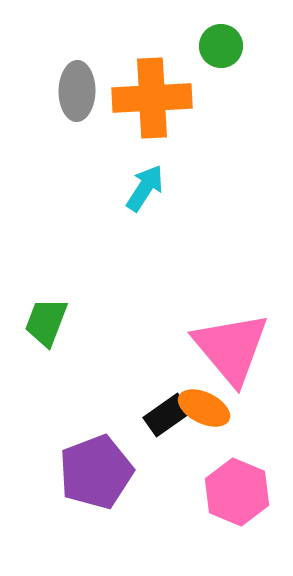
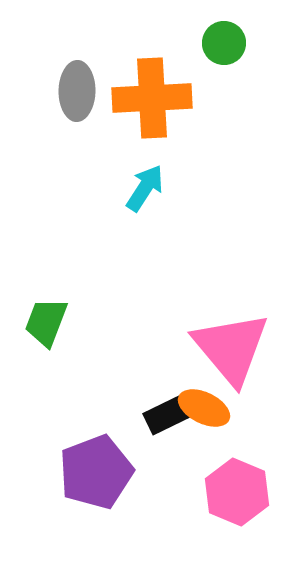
green circle: moved 3 px right, 3 px up
black rectangle: rotated 9 degrees clockwise
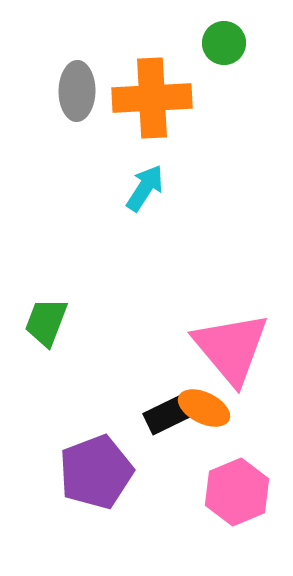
pink hexagon: rotated 14 degrees clockwise
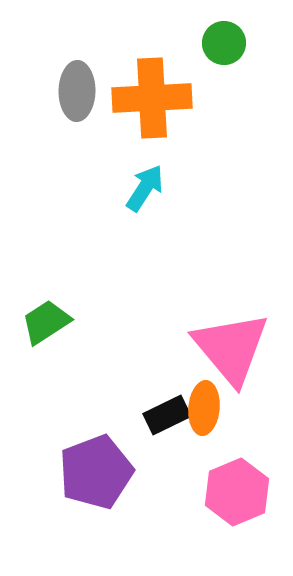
green trapezoid: rotated 36 degrees clockwise
orange ellipse: rotated 69 degrees clockwise
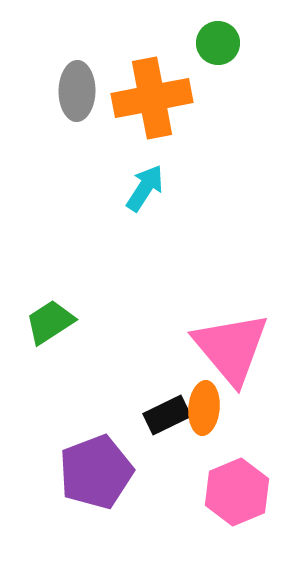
green circle: moved 6 px left
orange cross: rotated 8 degrees counterclockwise
green trapezoid: moved 4 px right
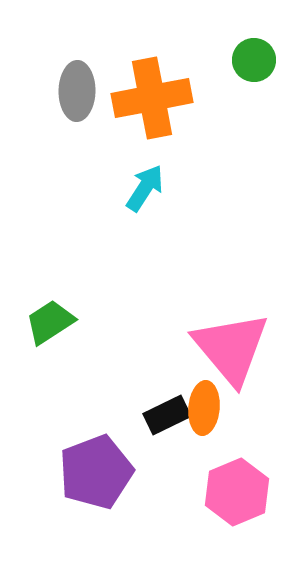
green circle: moved 36 px right, 17 px down
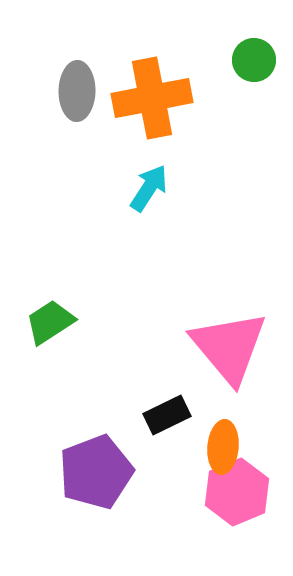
cyan arrow: moved 4 px right
pink triangle: moved 2 px left, 1 px up
orange ellipse: moved 19 px right, 39 px down
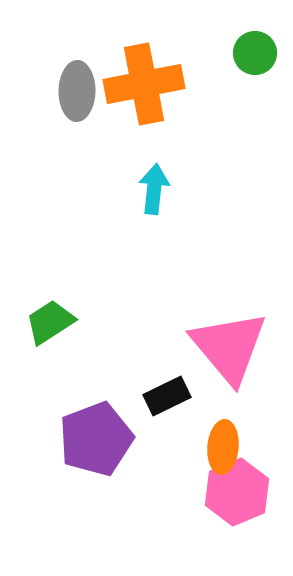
green circle: moved 1 px right, 7 px up
orange cross: moved 8 px left, 14 px up
cyan arrow: moved 5 px right, 1 px down; rotated 27 degrees counterclockwise
black rectangle: moved 19 px up
purple pentagon: moved 33 px up
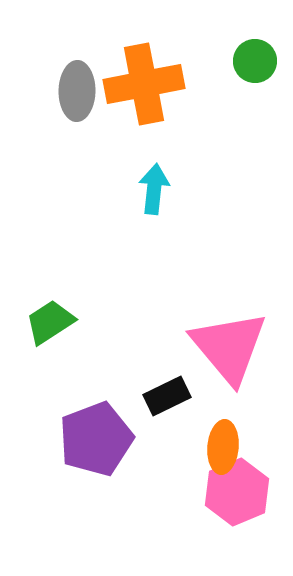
green circle: moved 8 px down
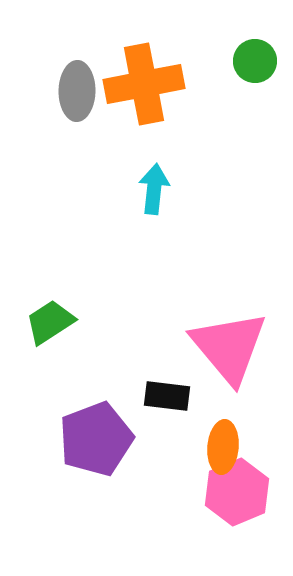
black rectangle: rotated 33 degrees clockwise
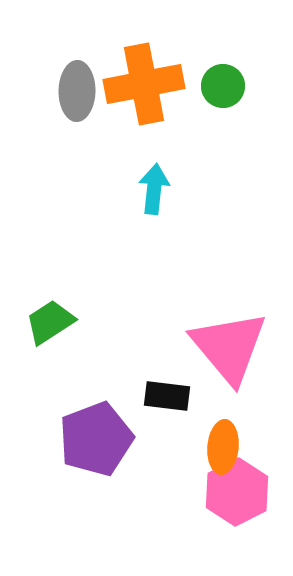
green circle: moved 32 px left, 25 px down
pink hexagon: rotated 4 degrees counterclockwise
